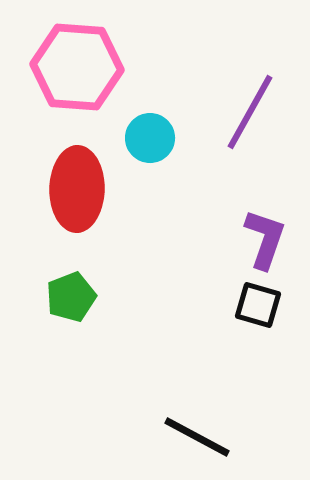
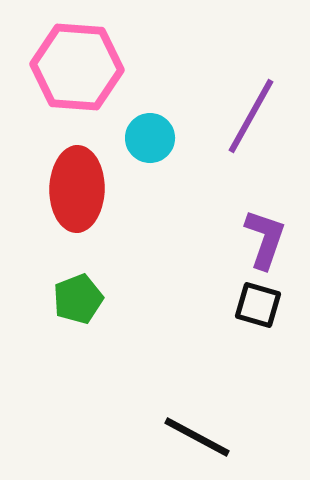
purple line: moved 1 px right, 4 px down
green pentagon: moved 7 px right, 2 px down
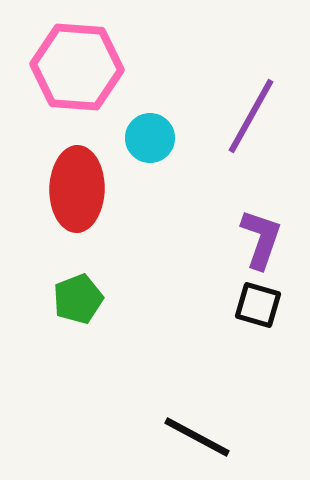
purple L-shape: moved 4 px left
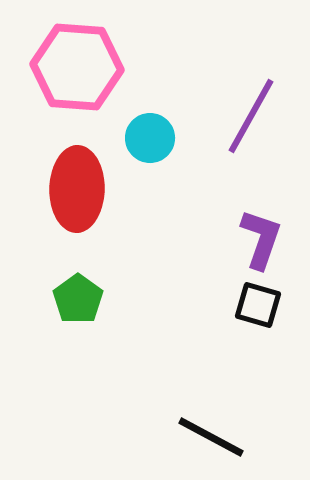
green pentagon: rotated 15 degrees counterclockwise
black line: moved 14 px right
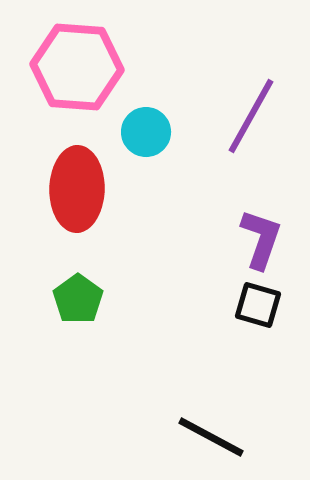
cyan circle: moved 4 px left, 6 px up
